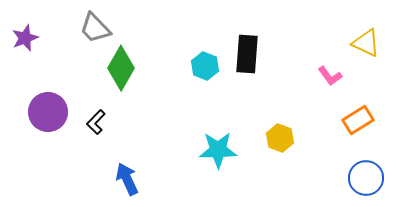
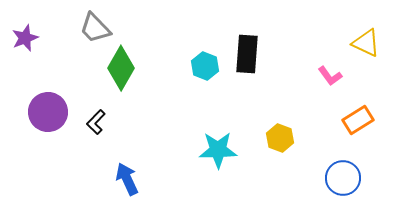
blue circle: moved 23 px left
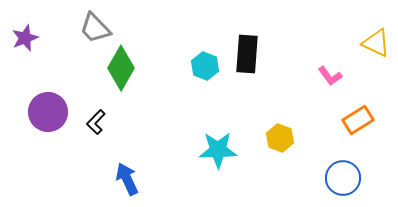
yellow triangle: moved 10 px right
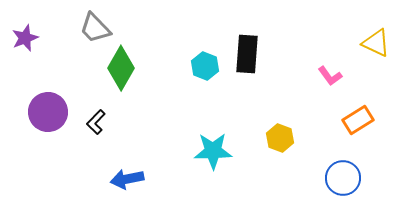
cyan star: moved 5 px left, 1 px down
blue arrow: rotated 76 degrees counterclockwise
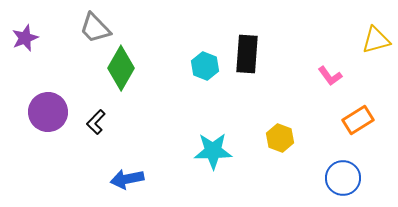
yellow triangle: moved 3 px up; rotated 40 degrees counterclockwise
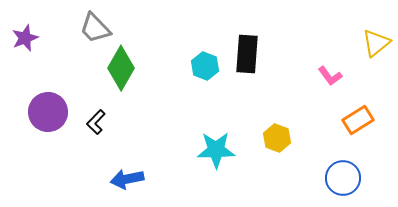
yellow triangle: moved 3 px down; rotated 24 degrees counterclockwise
yellow hexagon: moved 3 px left
cyan star: moved 3 px right, 1 px up
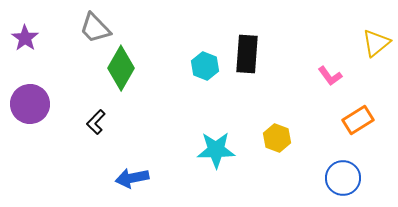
purple star: rotated 16 degrees counterclockwise
purple circle: moved 18 px left, 8 px up
blue arrow: moved 5 px right, 1 px up
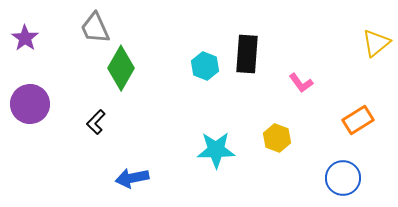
gray trapezoid: rotated 20 degrees clockwise
pink L-shape: moved 29 px left, 7 px down
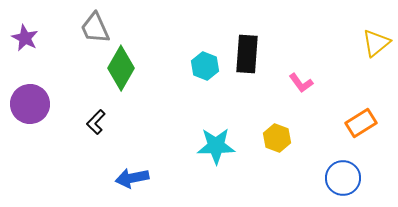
purple star: rotated 8 degrees counterclockwise
orange rectangle: moved 3 px right, 3 px down
cyan star: moved 4 px up
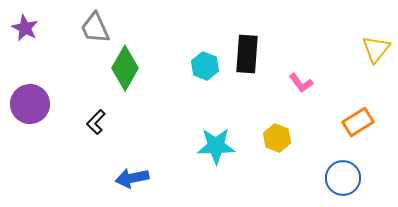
purple star: moved 10 px up
yellow triangle: moved 6 px down; rotated 12 degrees counterclockwise
green diamond: moved 4 px right
orange rectangle: moved 3 px left, 1 px up
